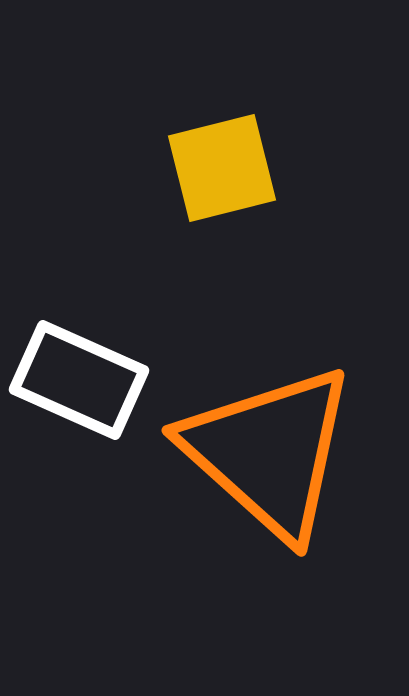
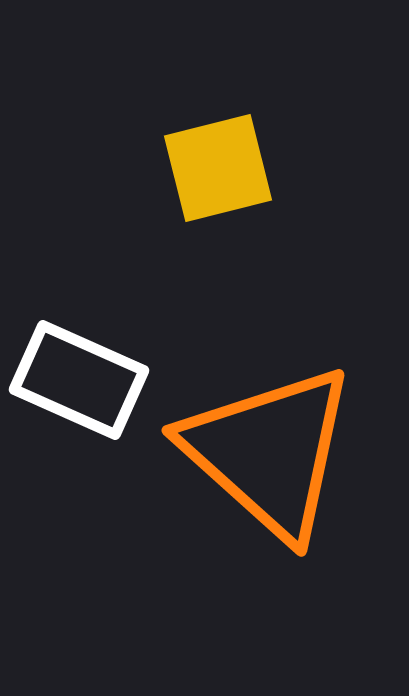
yellow square: moved 4 px left
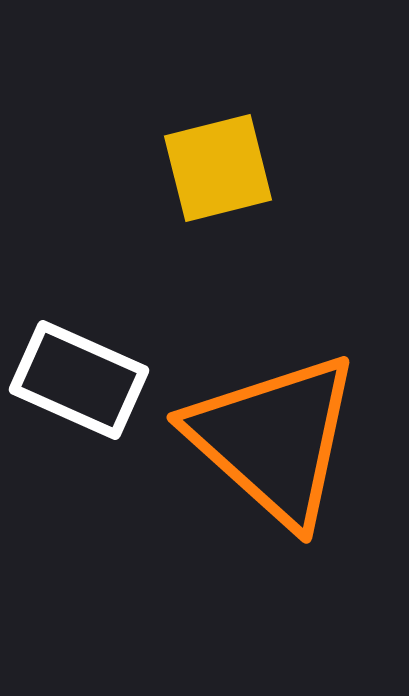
orange triangle: moved 5 px right, 13 px up
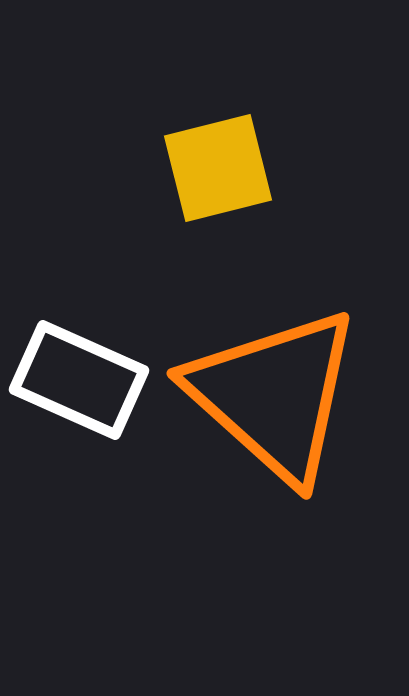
orange triangle: moved 44 px up
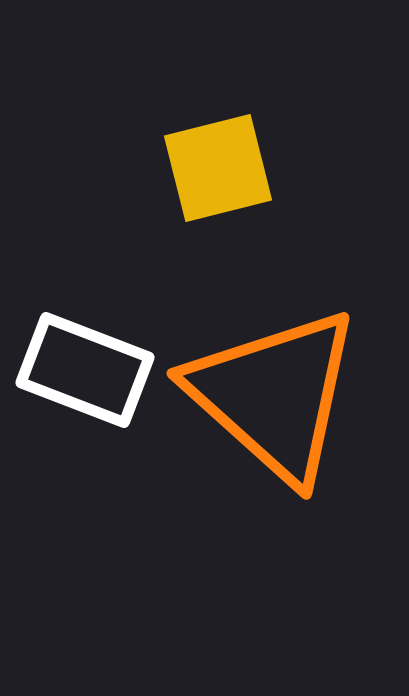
white rectangle: moved 6 px right, 10 px up; rotated 3 degrees counterclockwise
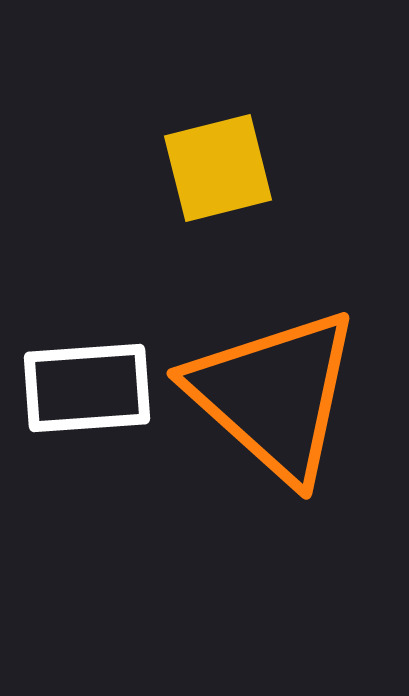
white rectangle: moved 2 px right, 18 px down; rotated 25 degrees counterclockwise
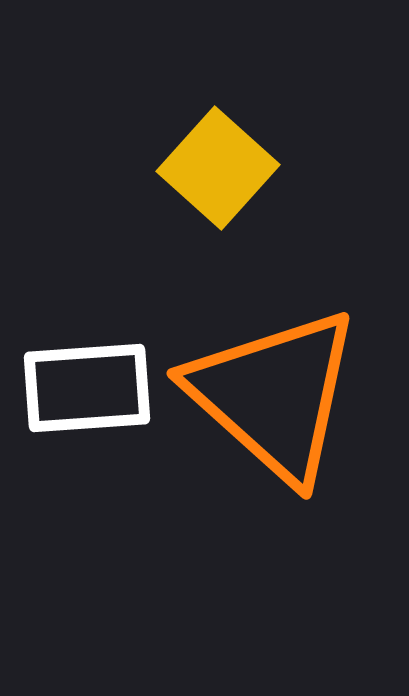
yellow square: rotated 34 degrees counterclockwise
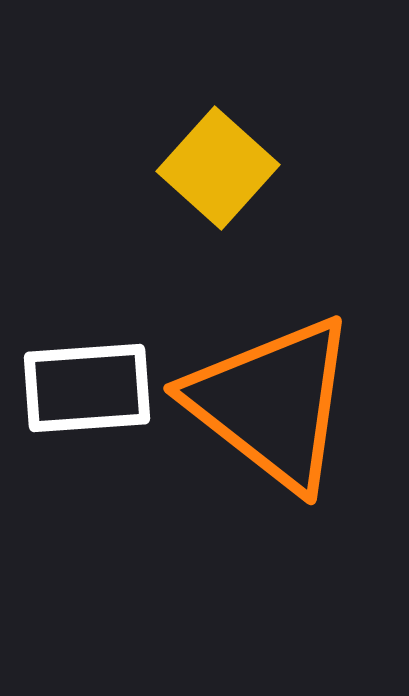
orange triangle: moved 2 px left, 8 px down; rotated 4 degrees counterclockwise
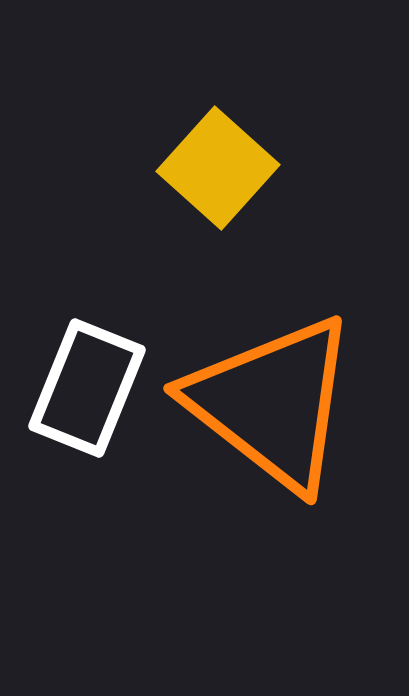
white rectangle: rotated 64 degrees counterclockwise
